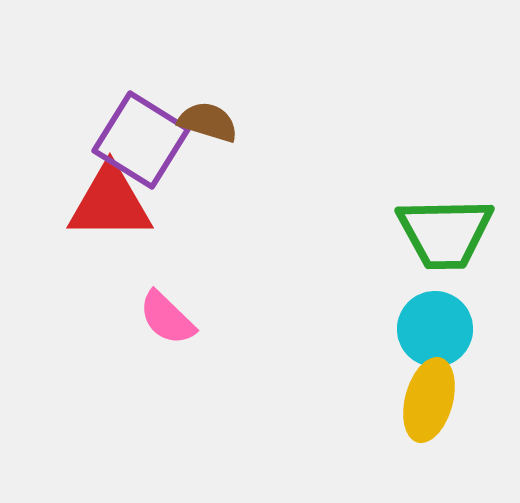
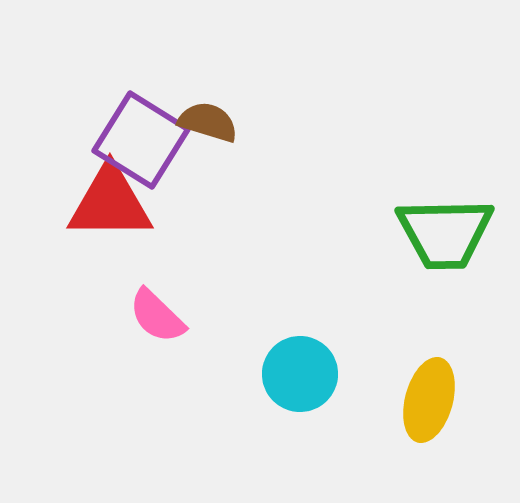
pink semicircle: moved 10 px left, 2 px up
cyan circle: moved 135 px left, 45 px down
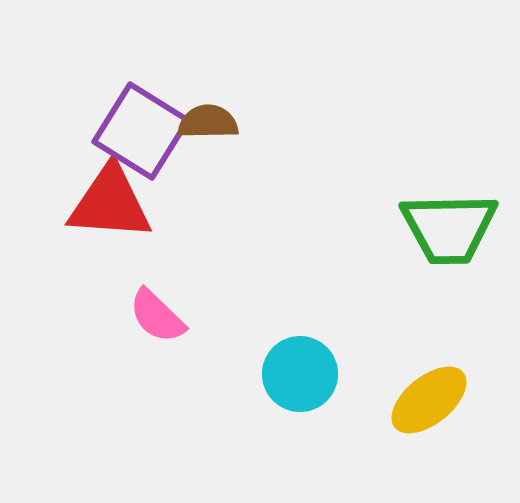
brown semicircle: rotated 18 degrees counterclockwise
purple square: moved 9 px up
red triangle: rotated 4 degrees clockwise
green trapezoid: moved 4 px right, 5 px up
yellow ellipse: rotated 36 degrees clockwise
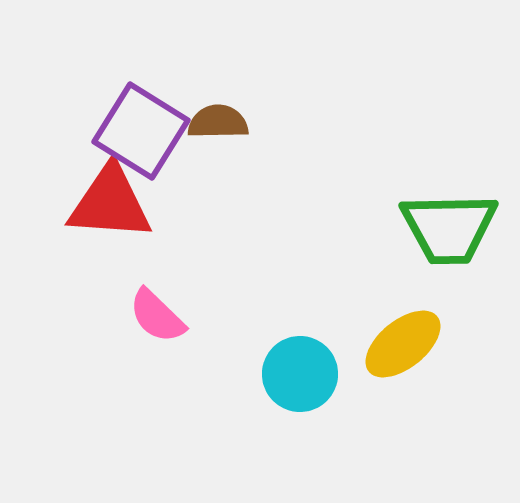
brown semicircle: moved 10 px right
yellow ellipse: moved 26 px left, 56 px up
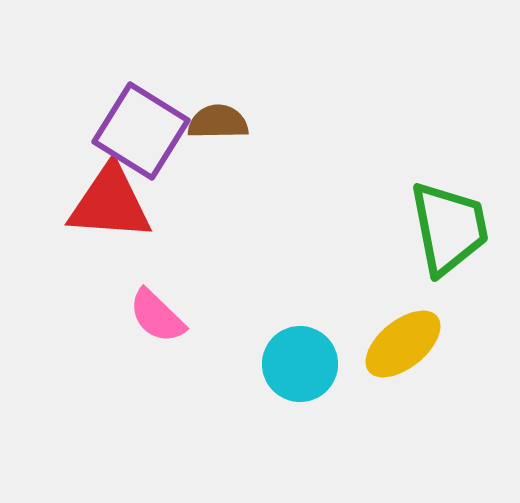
green trapezoid: rotated 100 degrees counterclockwise
cyan circle: moved 10 px up
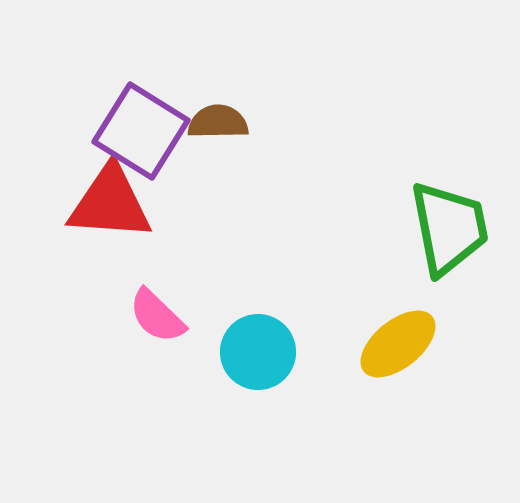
yellow ellipse: moved 5 px left
cyan circle: moved 42 px left, 12 px up
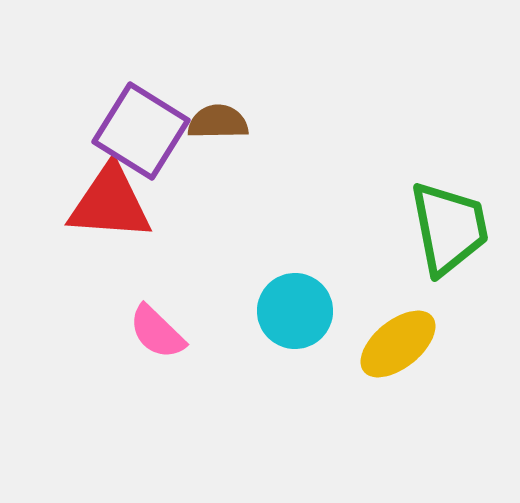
pink semicircle: moved 16 px down
cyan circle: moved 37 px right, 41 px up
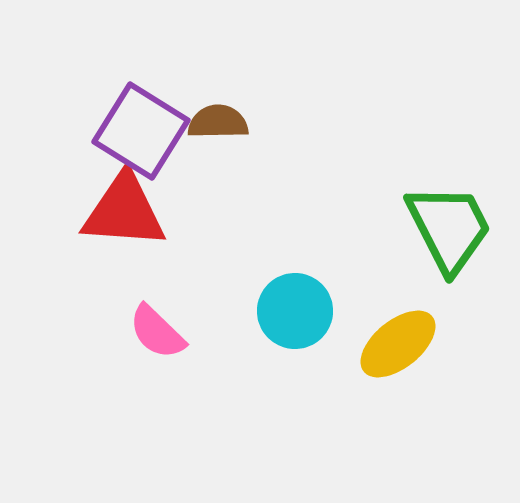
red triangle: moved 14 px right, 8 px down
green trapezoid: rotated 16 degrees counterclockwise
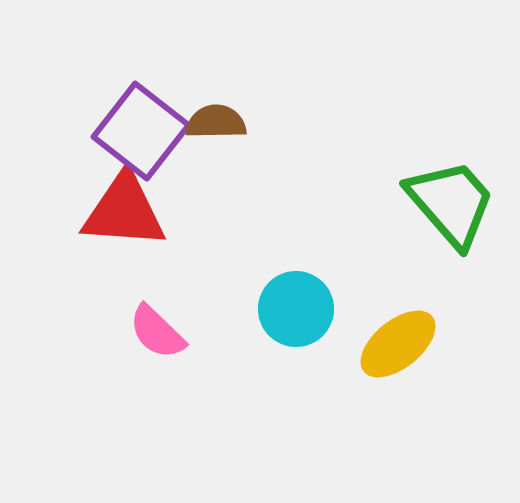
brown semicircle: moved 2 px left
purple square: rotated 6 degrees clockwise
green trapezoid: moved 2 px right, 25 px up; rotated 14 degrees counterclockwise
cyan circle: moved 1 px right, 2 px up
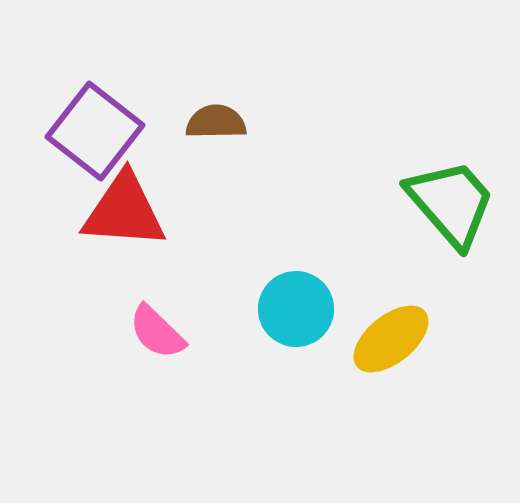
purple square: moved 46 px left
yellow ellipse: moved 7 px left, 5 px up
